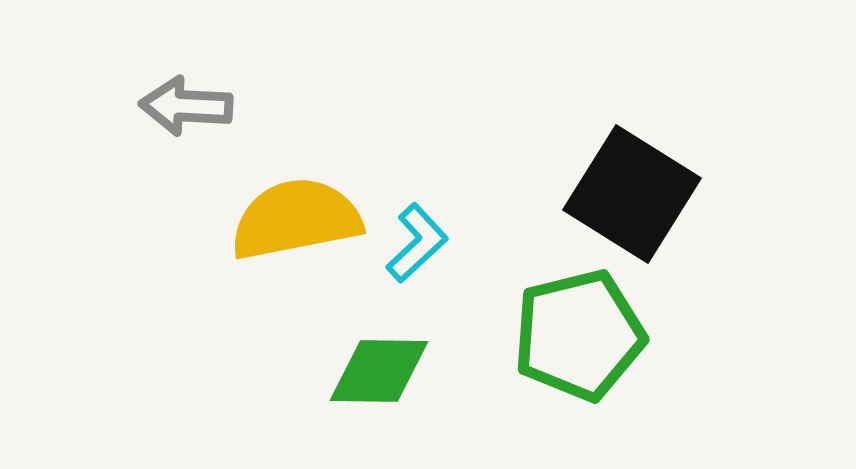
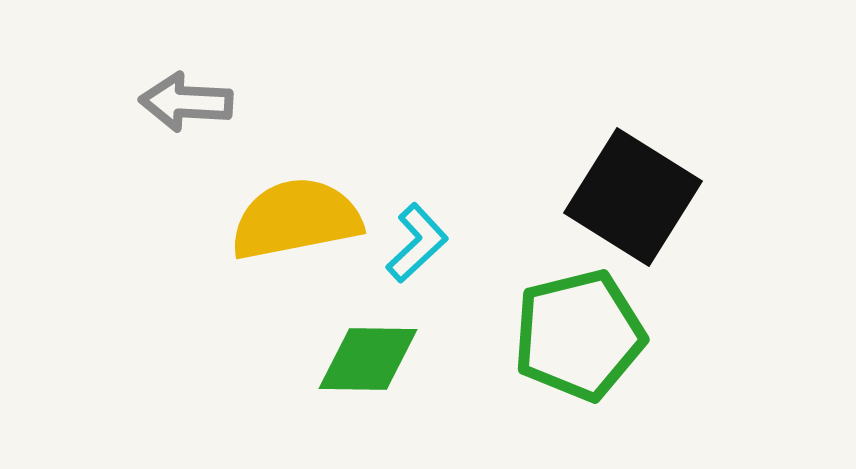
gray arrow: moved 4 px up
black square: moved 1 px right, 3 px down
green diamond: moved 11 px left, 12 px up
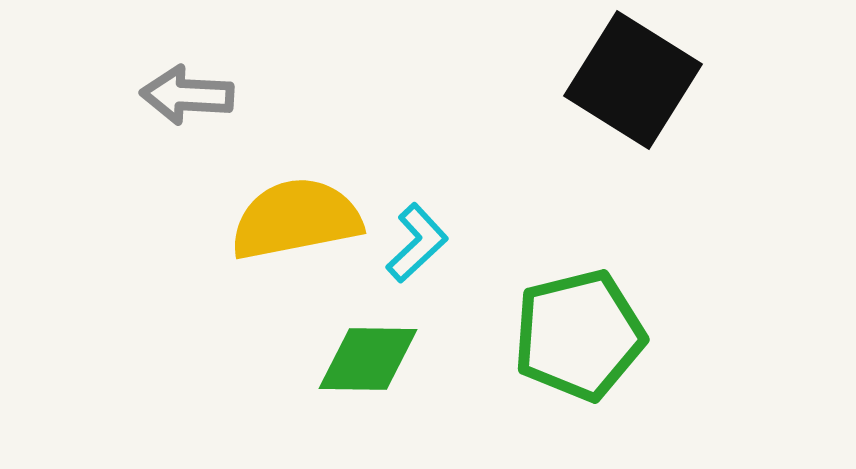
gray arrow: moved 1 px right, 7 px up
black square: moved 117 px up
